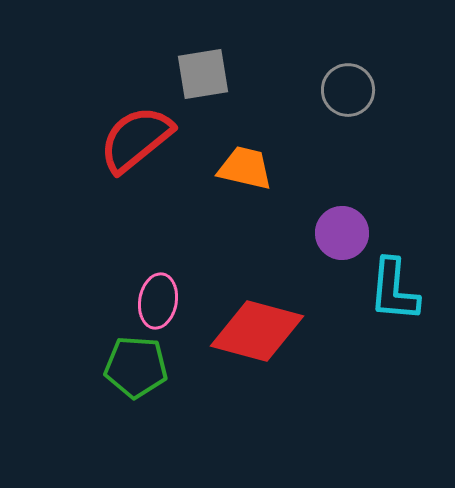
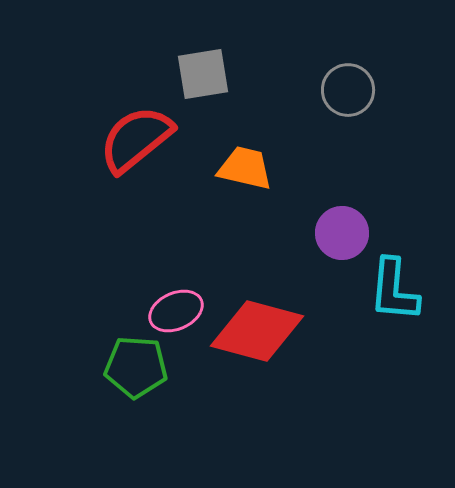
pink ellipse: moved 18 px right, 10 px down; rotated 56 degrees clockwise
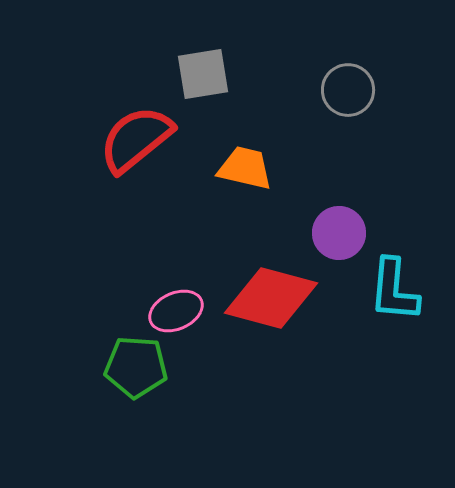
purple circle: moved 3 px left
red diamond: moved 14 px right, 33 px up
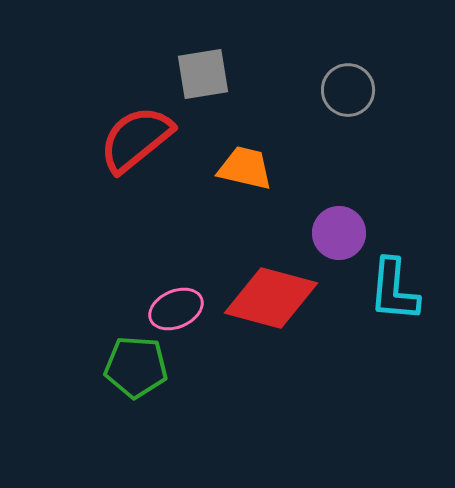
pink ellipse: moved 2 px up
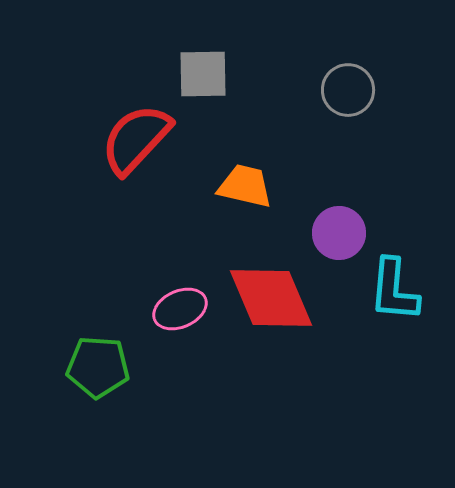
gray square: rotated 8 degrees clockwise
red semicircle: rotated 8 degrees counterclockwise
orange trapezoid: moved 18 px down
red diamond: rotated 52 degrees clockwise
pink ellipse: moved 4 px right
green pentagon: moved 38 px left
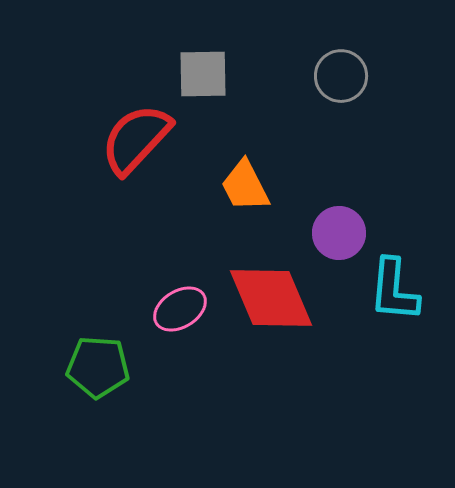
gray circle: moved 7 px left, 14 px up
orange trapezoid: rotated 130 degrees counterclockwise
pink ellipse: rotated 8 degrees counterclockwise
